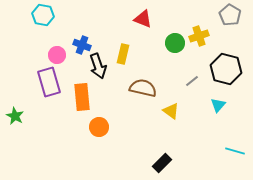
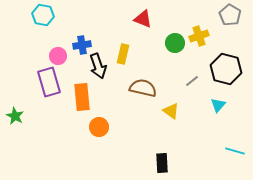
blue cross: rotated 30 degrees counterclockwise
pink circle: moved 1 px right, 1 px down
black rectangle: rotated 48 degrees counterclockwise
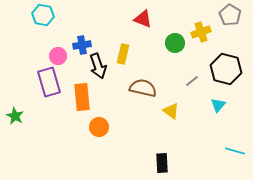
yellow cross: moved 2 px right, 4 px up
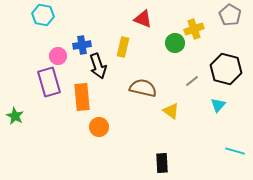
yellow cross: moved 7 px left, 3 px up
yellow rectangle: moved 7 px up
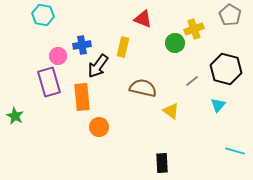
black arrow: rotated 55 degrees clockwise
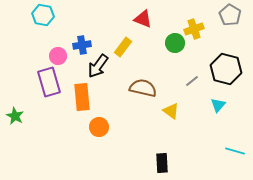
yellow rectangle: rotated 24 degrees clockwise
